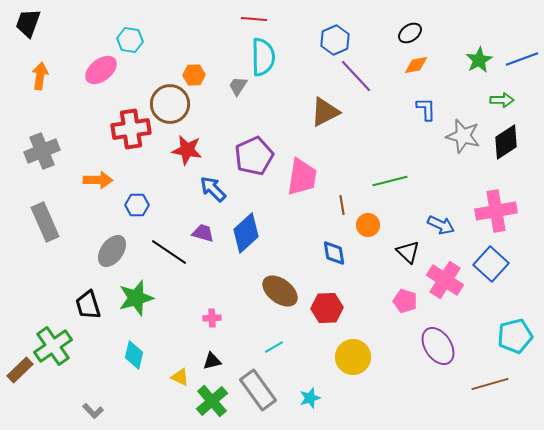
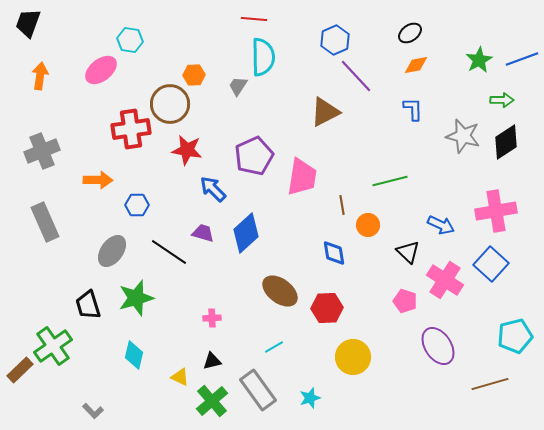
blue L-shape at (426, 109): moved 13 px left
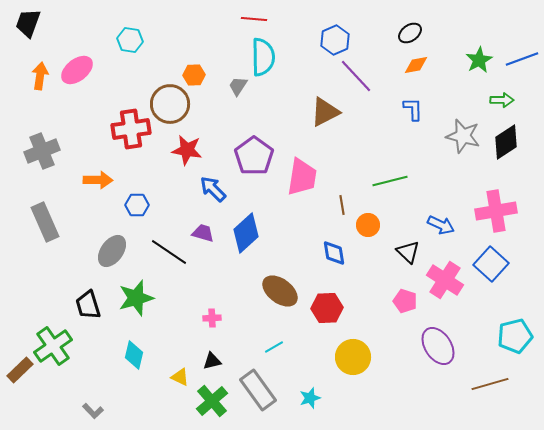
pink ellipse at (101, 70): moved 24 px left
purple pentagon at (254, 156): rotated 12 degrees counterclockwise
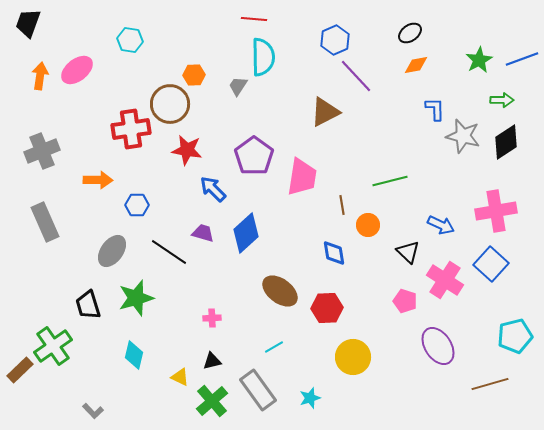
blue L-shape at (413, 109): moved 22 px right
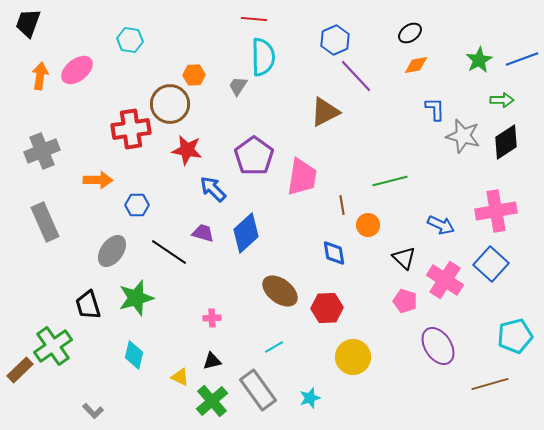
black triangle at (408, 252): moved 4 px left, 6 px down
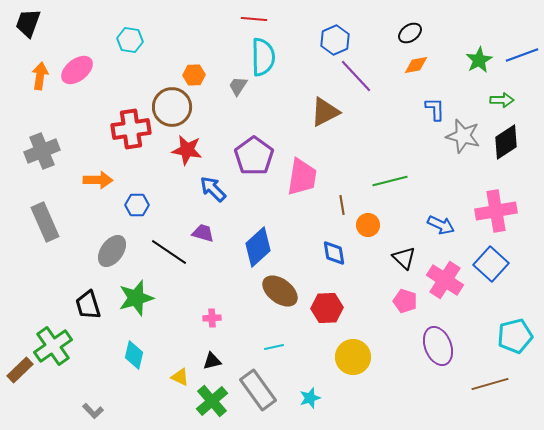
blue line at (522, 59): moved 4 px up
brown circle at (170, 104): moved 2 px right, 3 px down
blue diamond at (246, 233): moved 12 px right, 14 px down
purple ellipse at (438, 346): rotated 12 degrees clockwise
cyan line at (274, 347): rotated 18 degrees clockwise
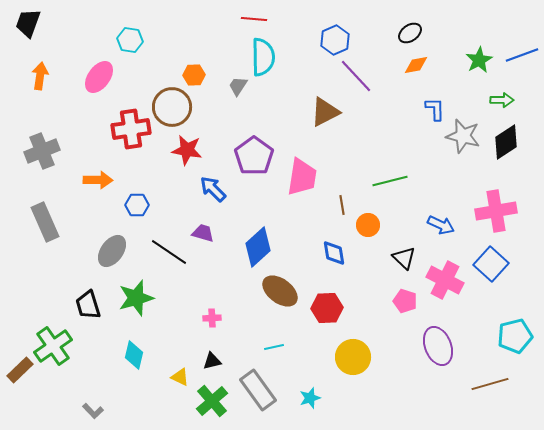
pink ellipse at (77, 70): moved 22 px right, 7 px down; rotated 16 degrees counterclockwise
pink cross at (445, 280): rotated 6 degrees counterclockwise
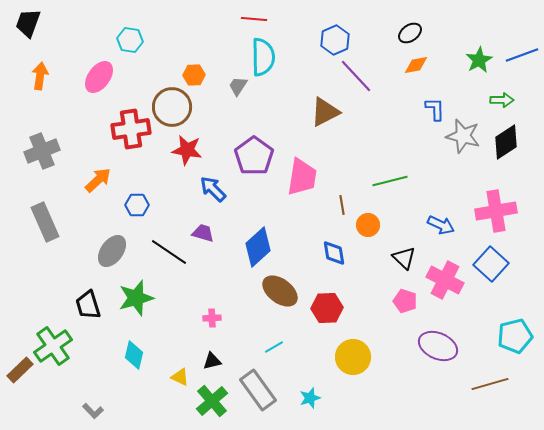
orange arrow at (98, 180): rotated 44 degrees counterclockwise
purple ellipse at (438, 346): rotated 45 degrees counterclockwise
cyan line at (274, 347): rotated 18 degrees counterclockwise
